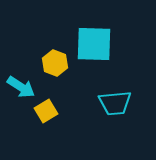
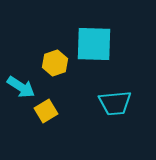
yellow hexagon: rotated 20 degrees clockwise
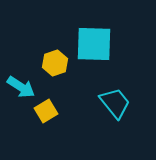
cyan trapezoid: rotated 124 degrees counterclockwise
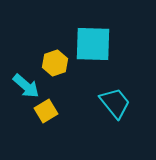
cyan square: moved 1 px left
cyan arrow: moved 5 px right, 1 px up; rotated 8 degrees clockwise
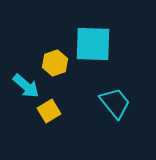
yellow square: moved 3 px right
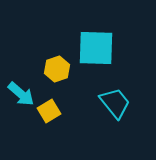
cyan square: moved 3 px right, 4 px down
yellow hexagon: moved 2 px right, 6 px down
cyan arrow: moved 5 px left, 8 px down
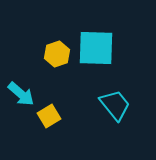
yellow hexagon: moved 15 px up
cyan trapezoid: moved 2 px down
yellow square: moved 5 px down
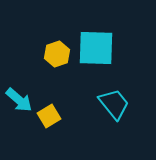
cyan arrow: moved 2 px left, 6 px down
cyan trapezoid: moved 1 px left, 1 px up
